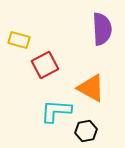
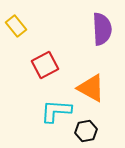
yellow rectangle: moved 3 px left, 14 px up; rotated 35 degrees clockwise
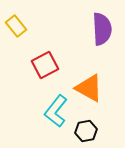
orange triangle: moved 2 px left
cyan L-shape: rotated 56 degrees counterclockwise
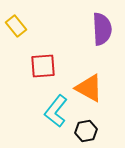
red square: moved 2 px left, 1 px down; rotated 24 degrees clockwise
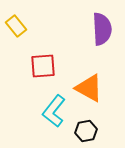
cyan L-shape: moved 2 px left
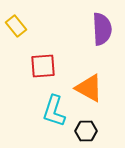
cyan L-shape: rotated 20 degrees counterclockwise
black hexagon: rotated 10 degrees clockwise
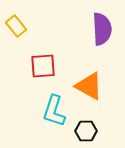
orange triangle: moved 2 px up
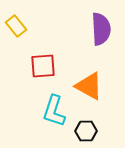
purple semicircle: moved 1 px left
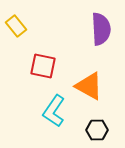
red square: rotated 16 degrees clockwise
cyan L-shape: rotated 16 degrees clockwise
black hexagon: moved 11 px right, 1 px up
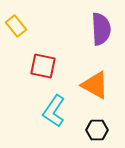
orange triangle: moved 6 px right, 1 px up
